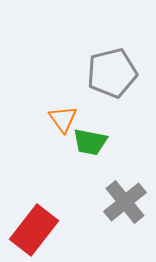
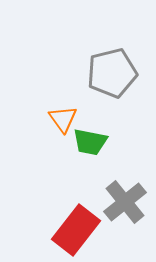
red rectangle: moved 42 px right
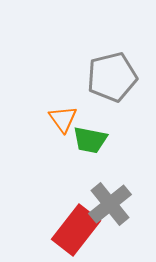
gray pentagon: moved 4 px down
green trapezoid: moved 2 px up
gray cross: moved 15 px left, 2 px down
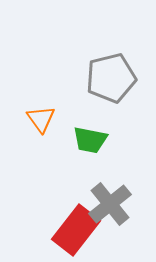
gray pentagon: moved 1 px left, 1 px down
orange triangle: moved 22 px left
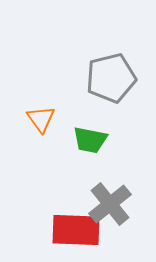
red rectangle: rotated 54 degrees clockwise
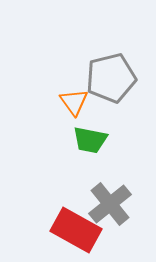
orange triangle: moved 33 px right, 17 px up
red rectangle: rotated 27 degrees clockwise
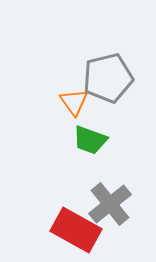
gray pentagon: moved 3 px left
green trapezoid: rotated 9 degrees clockwise
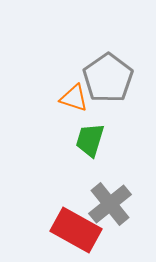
gray pentagon: rotated 21 degrees counterclockwise
orange triangle: moved 4 px up; rotated 36 degrees counterclockwise
green trapezoid: rotated 87 degrees clockwise
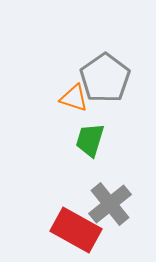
gray pentagon: moved 3 px left
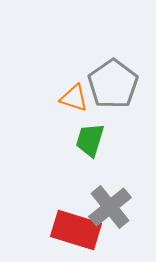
gray pentagon: moved 8 px right, 6 px down
gray cross: moved 3 px down
red rectangle: rotated 12 degrees counterclockwise
